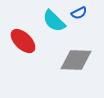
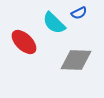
cyan semicircle: moved 2 px down
red ellipse: moved 1 px right, 1 px down
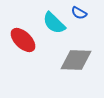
blue semicircle: rotated 56 degrees clockwise
red ellipse: moved 1 px left, 2 px up
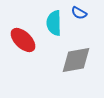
cyan semicircle: rotated 45 degrees clockwise
gray diamond: rotated 12 degrees counterclockwise
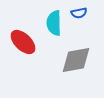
blue semicircle: rotated 42 degrees counterclockwise
red ellipse: moved 2 px down
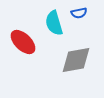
cyan semicircle: rotated 15 degrees counterclockwise
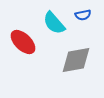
blue semicircle: moved 4 px right, 2 px down
cyan semicircle: rotated 25 degrees counterclockwise
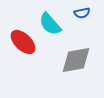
blue semicircle: moved 1 px left, 2 px up
cyan semicircle: moved 4 px left, 1 px down
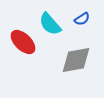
blue semicircle: moved 6 px down; rotated 21 degrees counterclockwise
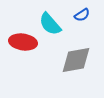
blue semicircle: moved 4 px up
red ellipse: rotated 36 degrees counterclockwise
